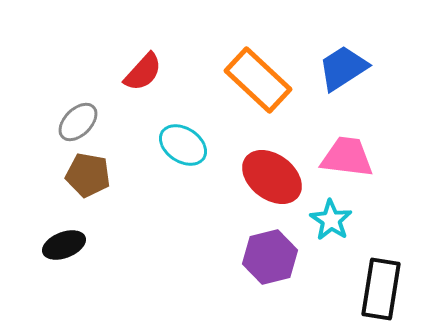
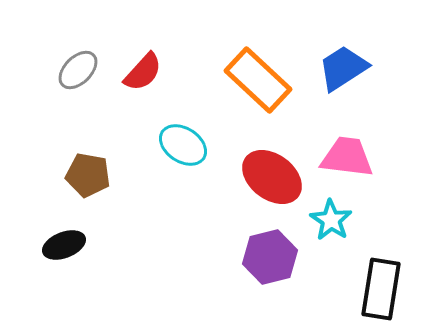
gray ellipse: moved 52 px up
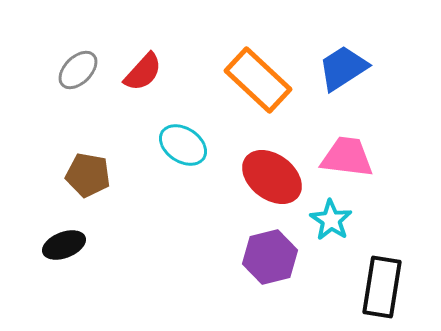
black rectangle: moved 1 px right, 2 px up
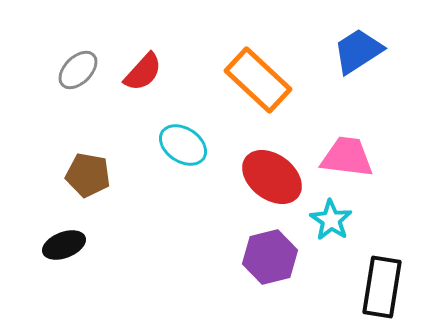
blue trapezoid: moved 15 px right, 17 px up
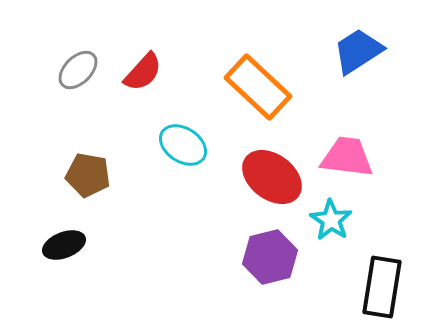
orange rectangle: moved 7 px down
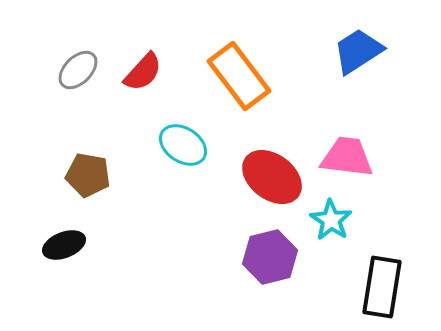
orange rectangle: moved 19 px left, 11 px up; rotated 10 degrees clockwise
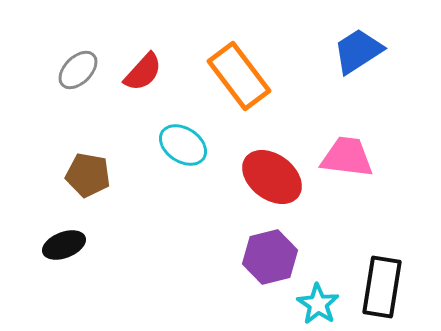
cyan star: moved 13 px left, 84 px down
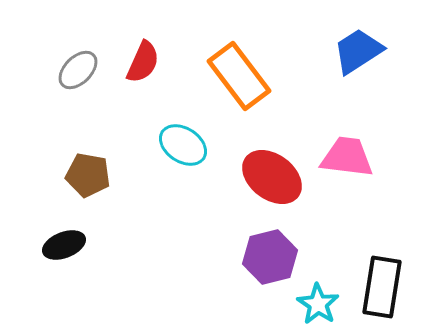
red semicircle: moved 10 px up; rotated 18 degrees counterclockwise
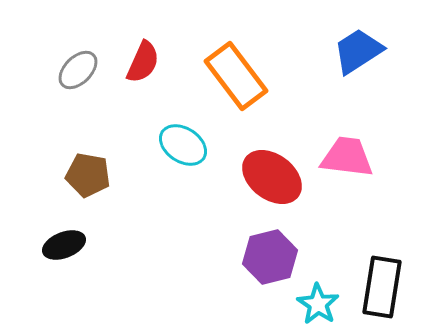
orange rectangle: moved 3 px left
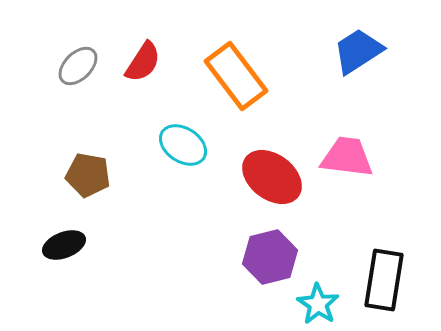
red semicircle: rotated 9 degrees clockwise
gray ellipse: moved 4 px up
black rectangle: moved 2 px right, 7 px up
